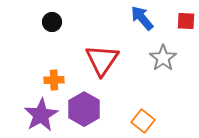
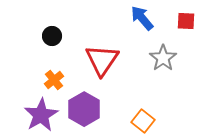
black circle: moved 14 px down
orange cross: rotated 36 degrees counterclockwise
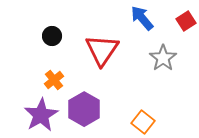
red square: rotated 36 degrees counterclockwise
red triangle: moved 10 px up
orange square: moved 1 px down
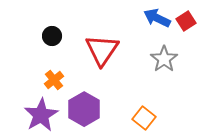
blue arrow: moved 15 px right; rotated 24 degrees counterclockwise
gray star: moved 1 px right, 1 px down
orange square: moved 1 px right, 4 px up
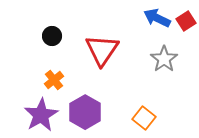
purple hexagon: moved 1 px right, 3 px down
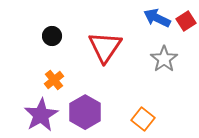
red triangle: moved 3 px right, 3 px up
orange square: moved 1 px left, 1 px down
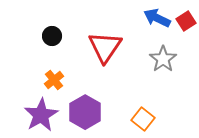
gray star: moved 1 px left
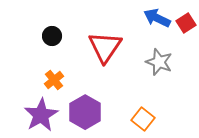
red square: moved 2 px down
gray star: moved 4 px left, 3 px down; rotated 16 degrees counterclockwise
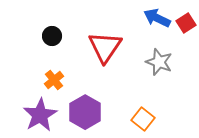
purple star: moved 1 px left
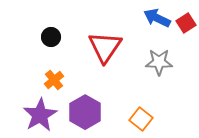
black circle: moved 1 px left, 1 px down
gray star: rotated 20 degrees counterclockwise
orange square: moved 2 px left
